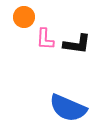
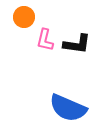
pink L-shape: moved 1 px down; rotated 10 degrees clockwise
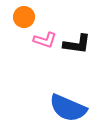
pink L-shape: rotated 85 degrees counterclockwise
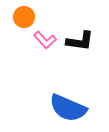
pink L-shape: rotated 30 degrees clockwise
black L-shape: moved 3 px right, 3 px up
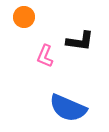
pink L-shape: moved 16 px down; rotated 65 degrees clockwise
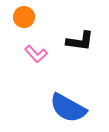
pink L-shape: moved 9 px left, 2 px up; rotated 65 degrees counterclockwise
blue semicircle: rotated 6 degrees clockwise
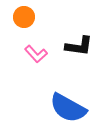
black L-shape: moved 1 px left, 5 px down
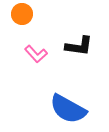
orange circle: moved 2 px left, 3 px up
blue semicircle: moved 1 px down
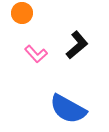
orange circle: moved 1 px up
black L-shape: moved 2 px left, 1 px up; rotated 48 degrees counterclockwise
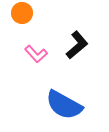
blue semicircle: moved 4 px left, 4 px up
